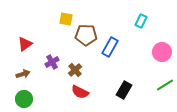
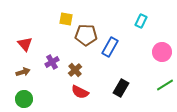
red triangle: rotated 35 degrees counterclockwise
brown arrow: moved 2 px up
black rectangle: moved 3 px left, 2 px up
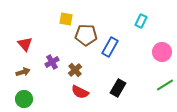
black rectangle: moved 3 px left
